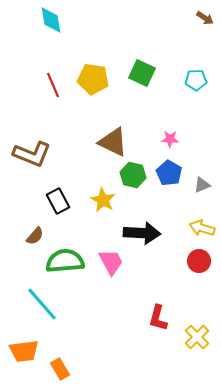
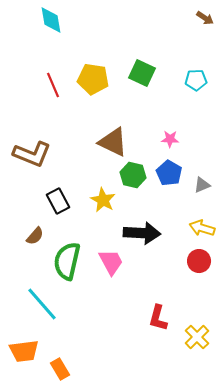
green semicircle: moved 2 px right; rotated 72 degrees counterclockwise
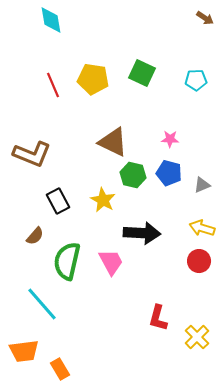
blue pentagon: rotated 15 degrees counterclockwise
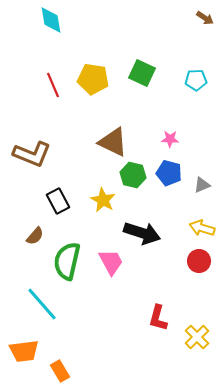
black arrow: rotated 15 degrees clockwise
orange rectangle: moved 2 px down
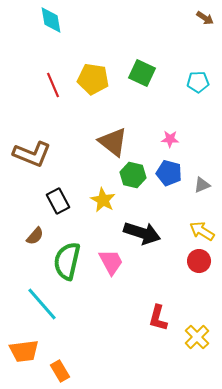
cyan pentagon: moved 2 px right, 2 px down
brown triangle: rotated 12 degrees clockwise
yellow arrow: moved 3 px down; rotated 15 degrees clockwise
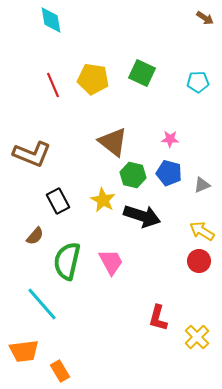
black arrow: moved 17 px up
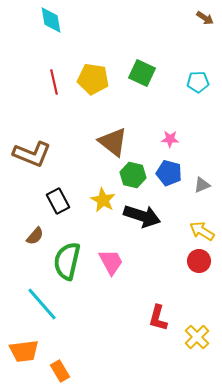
red line: moved 1 px right, 3 px up; rotated 10 degrees clockwise
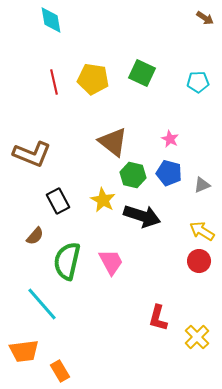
pink star: rotated 24 degrees clockwise
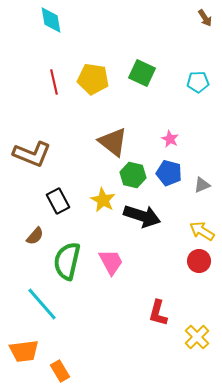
brown arrow: rotated 24 degrees clockwise
red L-shape: moved 5 px up
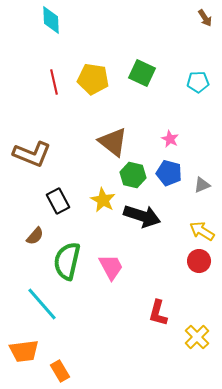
cyan diamond: rotated 8 degrees clockwise
pink trapezoid: moved 5 px down
